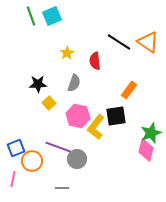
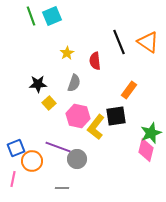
black line: rotated 35 degrees clockwise
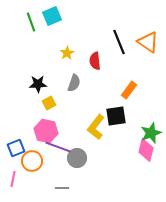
green line: moved 6 px down
yellow square: rotated 16 degrees clockwise
pink hexagon: moved 32 px left, 15 px down
gray circle: moved 1 px up
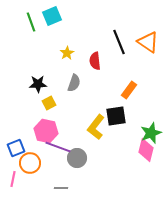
orange circle: moved 2 px left, 2 px down
gray line: moved 1 px left
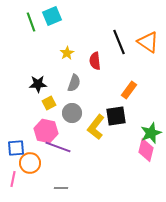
blue square: rotated 18 degrees clockwise
gray circle: moved 5 px left, 45 px up
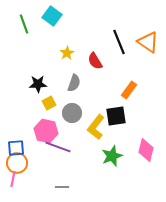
cyan square: rotated 30 degrees counterclockwise
green line: moved 7 px left, 2 px down
red semicircle: rotated 24 degrees counterclockwise
green star: moved 39 px left, 23 px down
orange circle: moved 13 px left
gray line: moved 1 px right, 1 px up
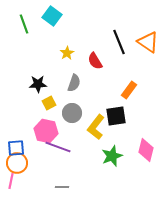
pink line: moved 2 px left, 2 px down
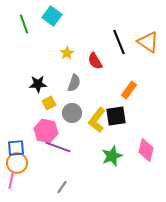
yellow L-shape: moved 1 px right, 7 px up
gray line: rotated 56 degrees counterclockwise
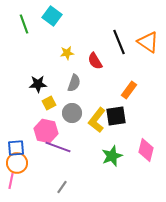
yellow star: rotated 24 degrees clockwise
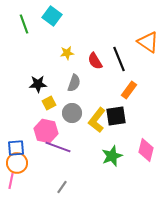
black line: moved 17 px down
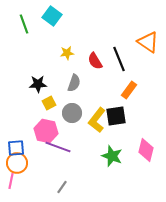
green star: rotated 30 degrees counterclockwise
